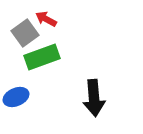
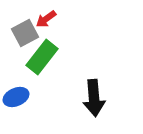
red arrow: rotated 65 degrees counterclockwise
gray square: rotated 8 degrees clockwise
green rectangle: rotated 32 degrees counterclockwise
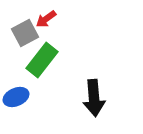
green rectangle: moved 3 px down
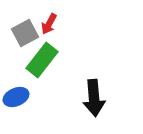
red arrow: moved 3 px right, 5 px down; rotated 25 degrees counterclockwise
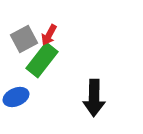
red arrow: moved 11 px down
gray square: moved 1 px left, 6 px down
black arrow: rotated 6 degrees clockwise
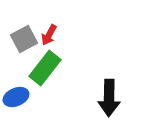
green rectangle: moved 3 px right, 8 px down
black arrow: moved 15 px right
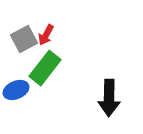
red arrow: moved 3 px left
blue ellipse: moved 7 px up
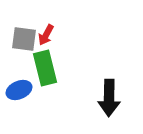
gray square: rotated 36 degrees clockwise
green rectangle: rotated 52 degrees counterclockwise
blue ellipse: moved 3 px right
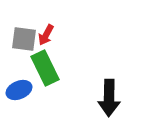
green rectangle: rotated 12 degrees counterclockwise
